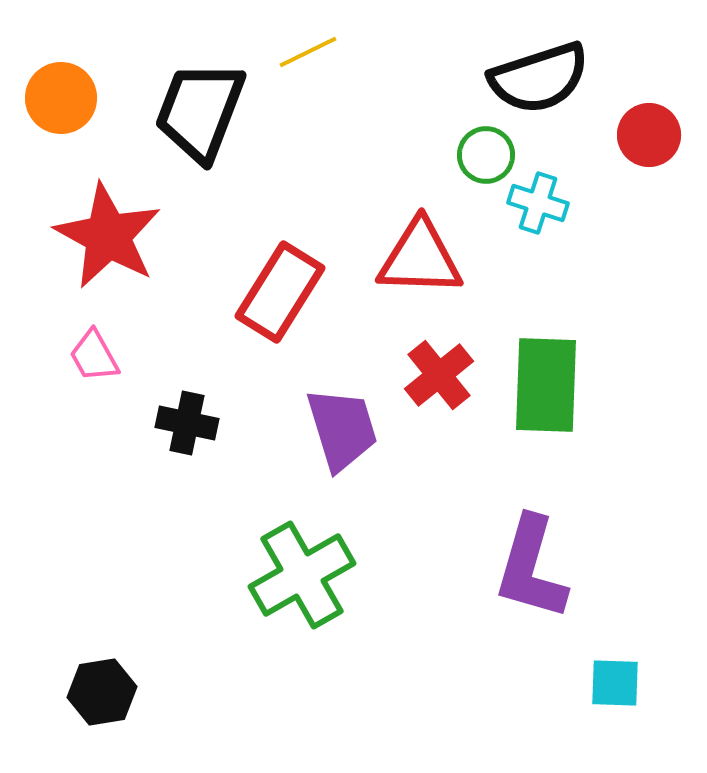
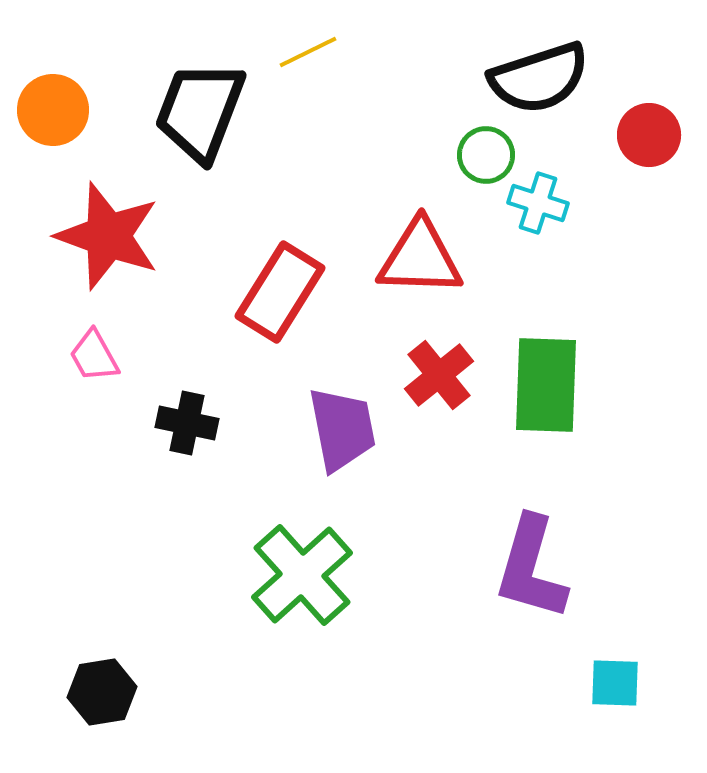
orange circle: moved 8 px left, 12 px down
red star: rotated 9 degrees counterclockwise
purple trapezoid: rotated 6 degrees clockwise
green cross: rotated 12 degrees counterclockwise
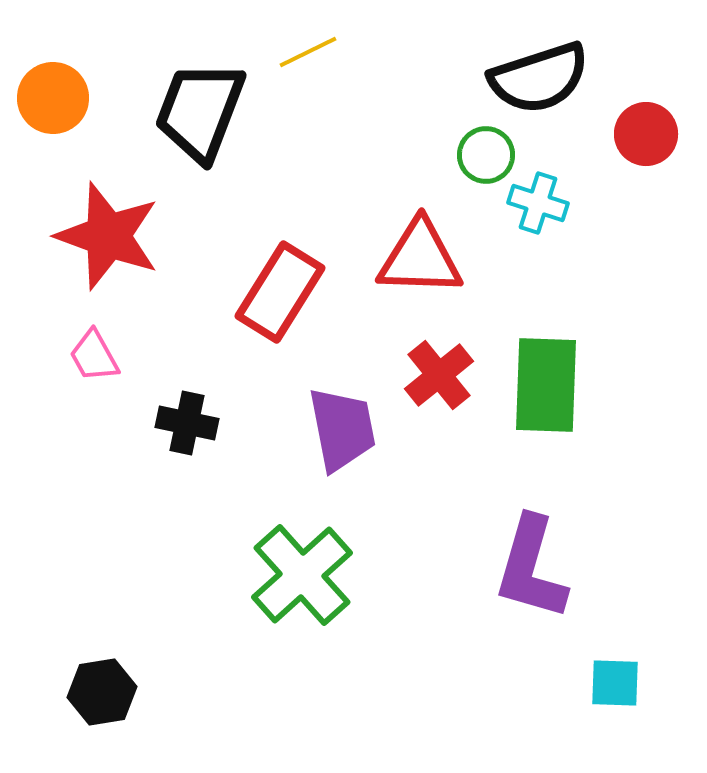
orange circle: moved 12 px up
red circle: moved 3 px left, 1 px up
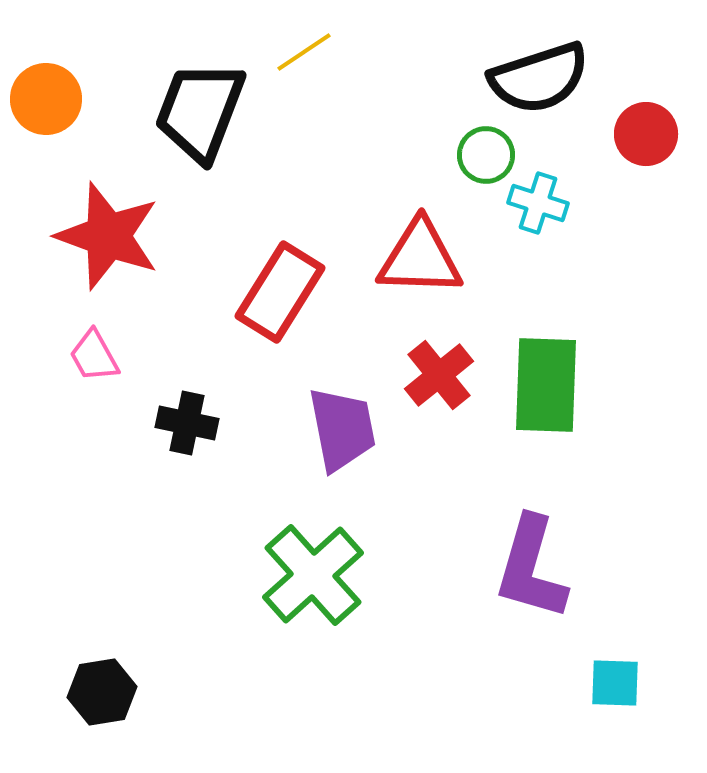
yellow line: moved 4 px left; rotated 8 degrees counterclockwise
orange circle: moved 7 px left, 1 px down
green cross: moved 11 px right
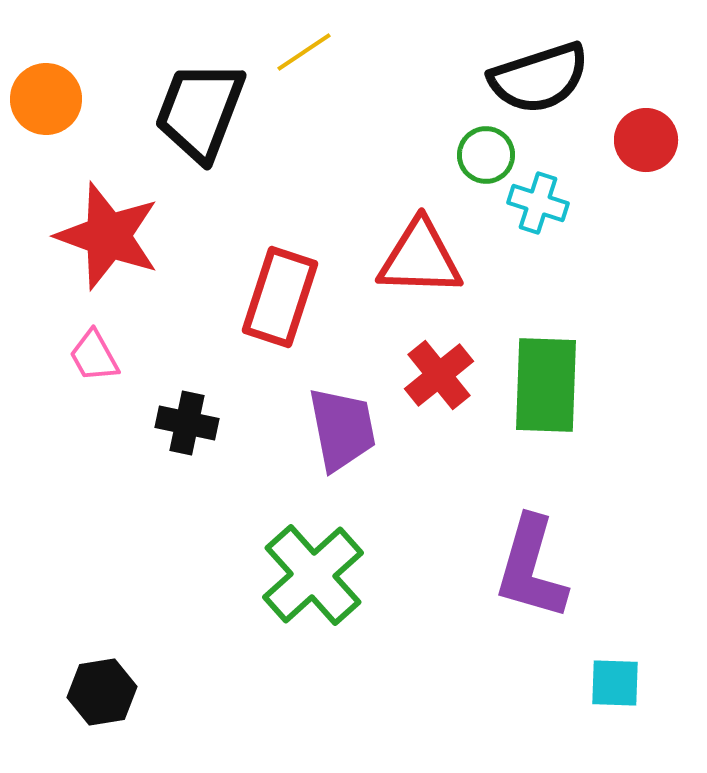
red circle: moved 6 px down
red rectangle: moved 5 px down; rotated 14 degrees counterclockwise
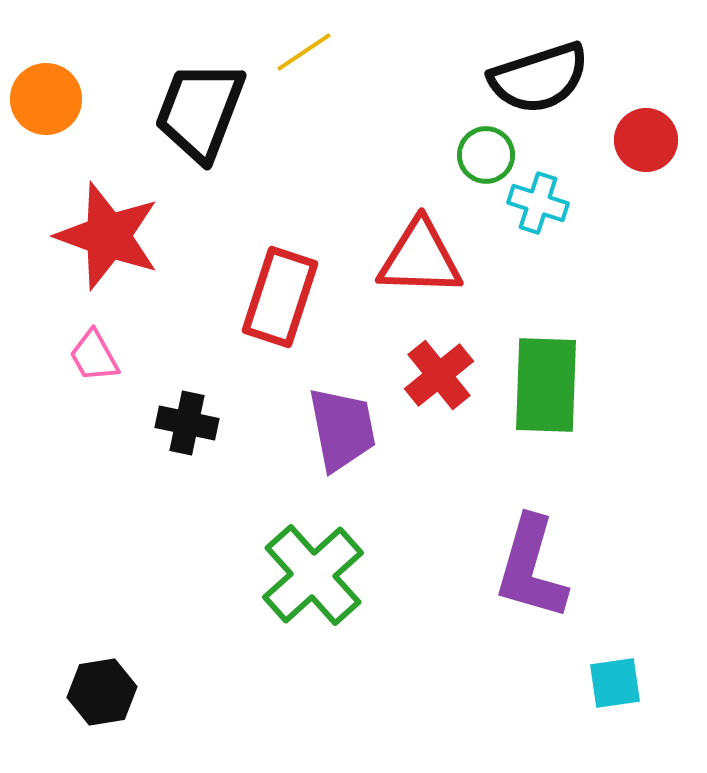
cyan square: rotated 10 degrees counterclockwise
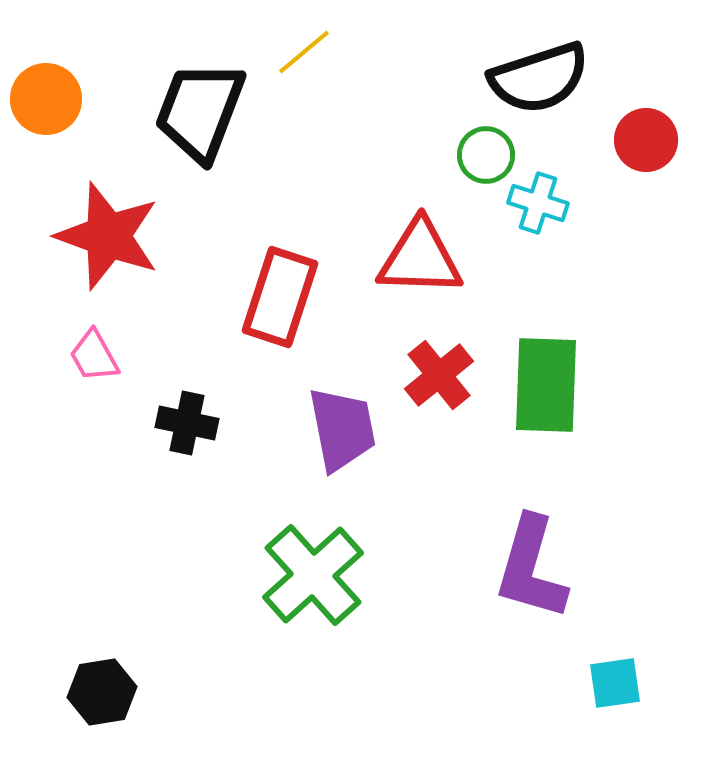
yellow line: rotated 6 degrees counterclockwise
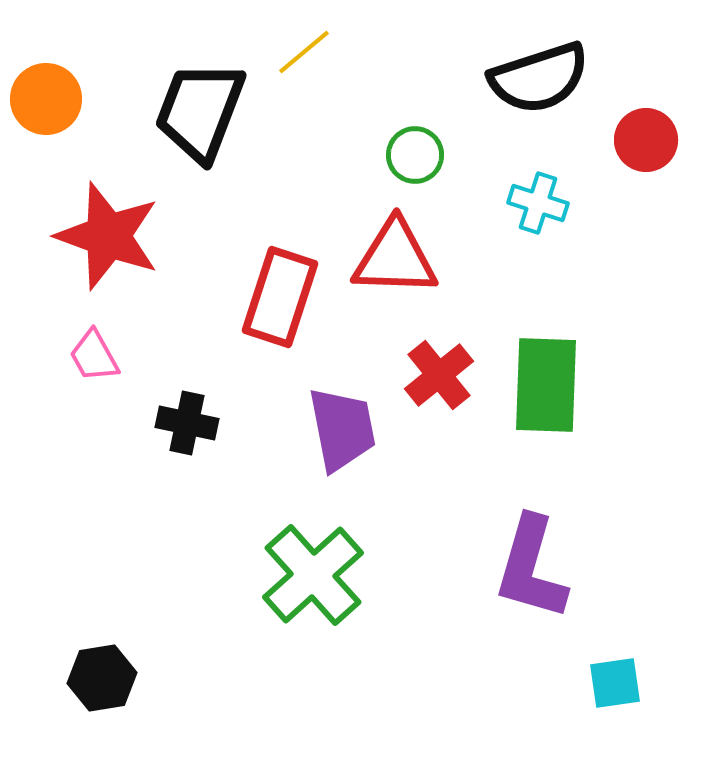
green circle: moved 71 px left
red triangle: moved 25 px left
black hexagon: moved 14 px up
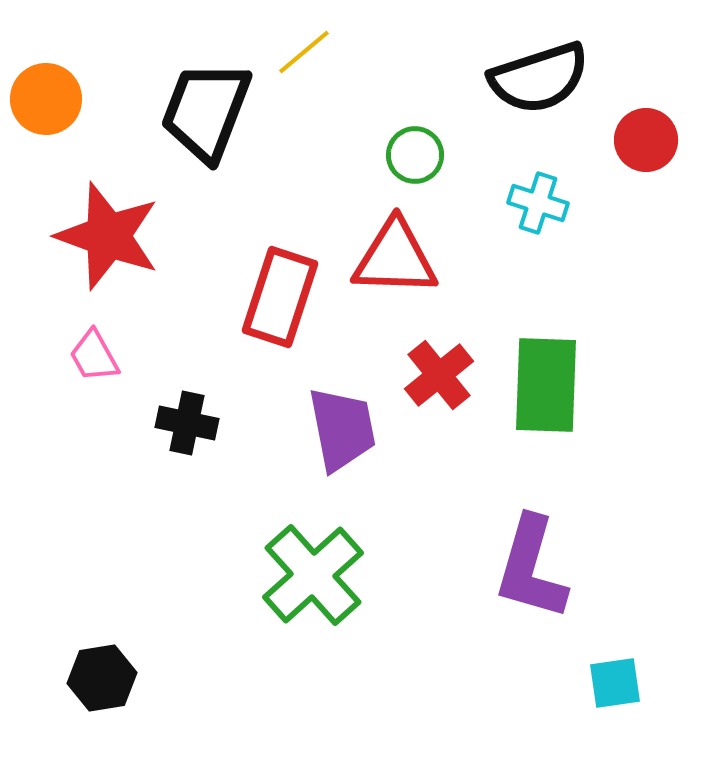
black trapezoid: moved 6 px right
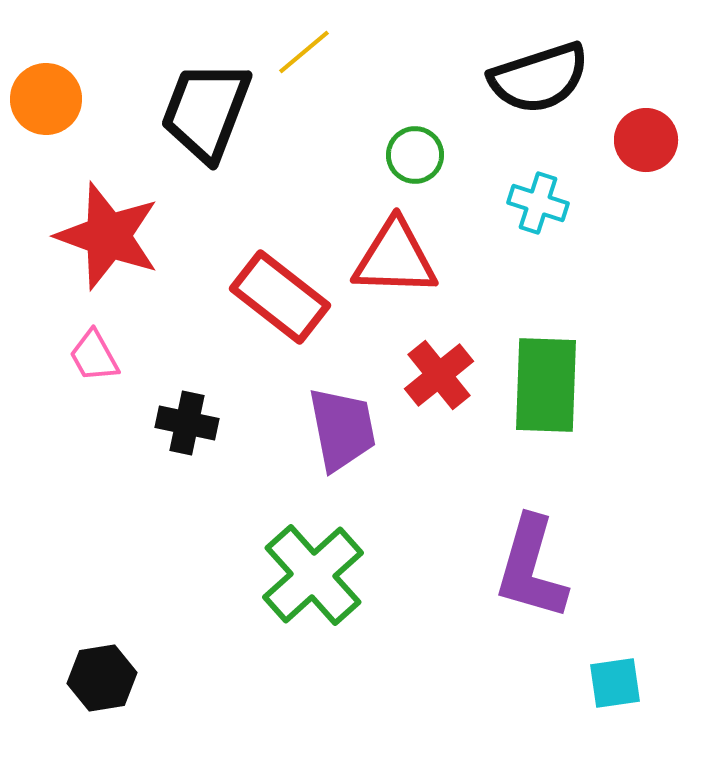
red rectangle: rotated 70 degrees counterclockwise
